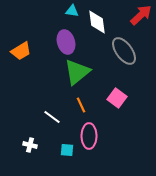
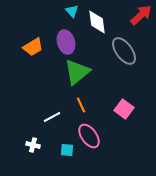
cyan triangle: rotated 40 degrees clockwise
orange trapezoid: moved 12 px right, 4 px up
pink square: moved 7 px right, 11 px down
white line: rotated 66 degrees counterclockwise
pink ellipse: rotated 35 degrees counterclockwise
white cross: moved 3 px right
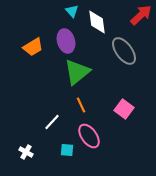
purple ellipse: moved 1 px up
white line: moved 5 px down; rotated 18 degrees counterclockwise
white cross: moved 7 px left, 7 px down; rotated 16 degrees clockwise
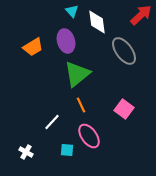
green triangle: moved 2 px down
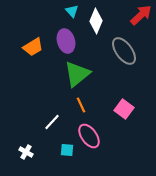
white diamond: moved 1 px left, 1 px up; rotated 30 degrees clockwise
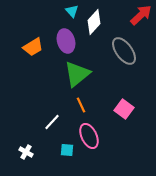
white diamond: moved 2 px left, 1 px down; rotated 20 degrees clockwise
pink ellipse: rotated 10 degrees clockwise
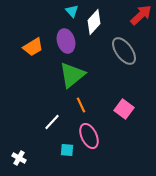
green triangle: moved 5 px left, 1 px down
white cross: moved 7 px left, 6 px down
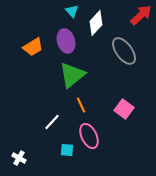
white diamond: moved 2 px right, 1 px down
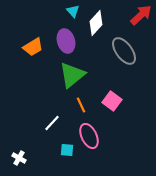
cyan triangle: moved 1 px right
pink square: moved 12 px left, 8 px up
white line: moved 1 px down
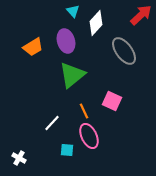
pink square: rotated 12 degrees counterclockwise
orange line: moved 3 px right, 6 px down
